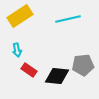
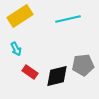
cyan arrow: moved 1 px left, 1 px up; rotated 16 degrees counterclockwise
red rectangle: moved 1 px right, 2 px down
black diamond: rotated 20 degrees counterclockwise
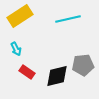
red rectangle: moved 3 px left
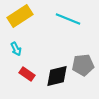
cyan line: rotated 35 degrees clockwise
red rectangle: moved 2 px down
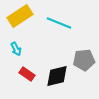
cyan line: moved 9 px left, 4 px down
gray pentagon: moved 1 px right, 5 px up
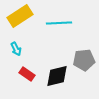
cyan line: rotated 25 degrees counterclockwise
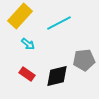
yellow rectangle: rotated 15 degrees counterclockwise
cyan line: rotated 25 degrees counterclockwise
cyan arrow: moved 12 px right, 5 px up; rotated 24 degrees counterclockwise
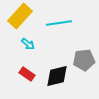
cyan line: rotated 20 degrees clockwise
